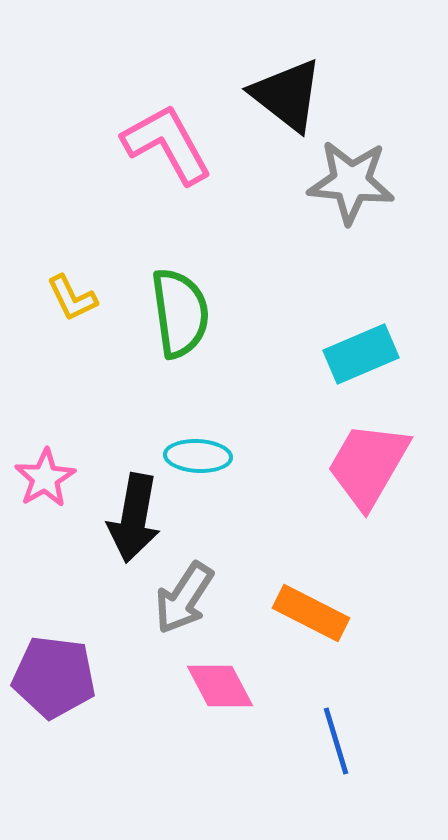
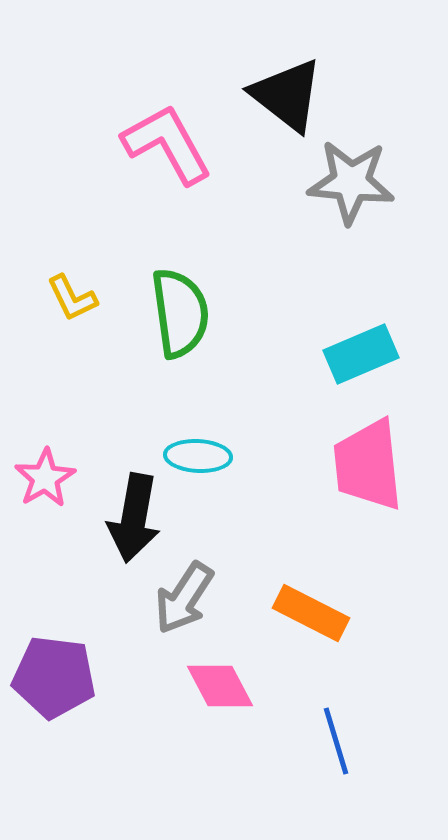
pink trapezoid: rotated 36 degrees counterclockwise
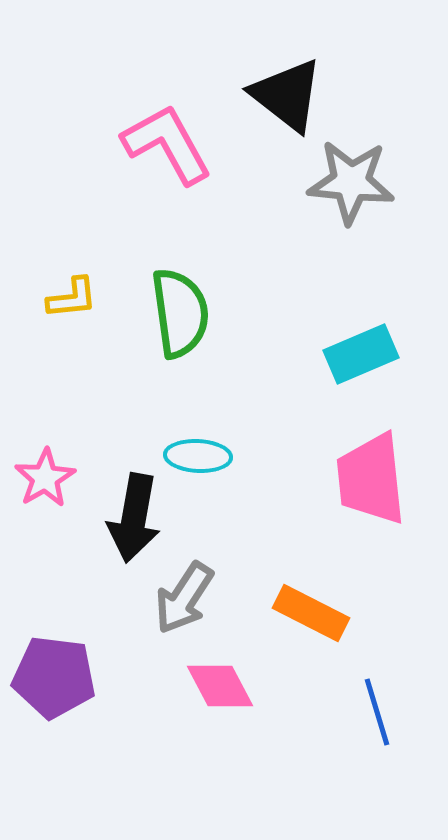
yellow L-shape: rotated 70 degrees counterclockwise
pink trapezoid: moved 3 px right, 14 px down
blue line: moved 41 px right, 29 px up
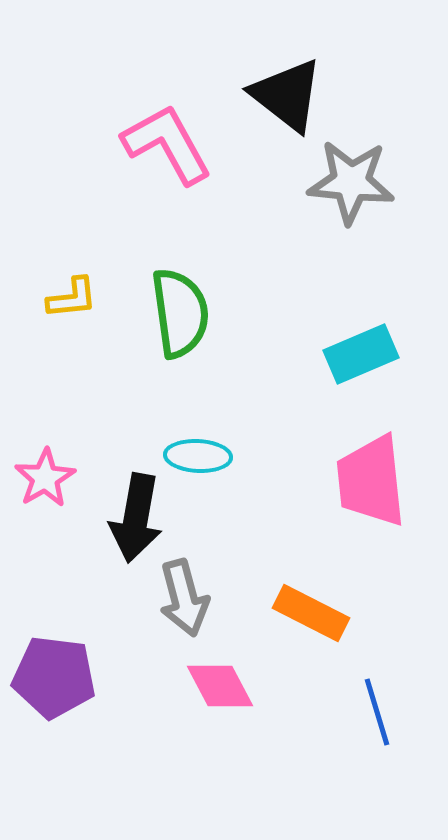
pink trapezoid: moved 2 px down
black arrow: moved 2 px right
gray arrow: rotated 48 degrees counterclockwise
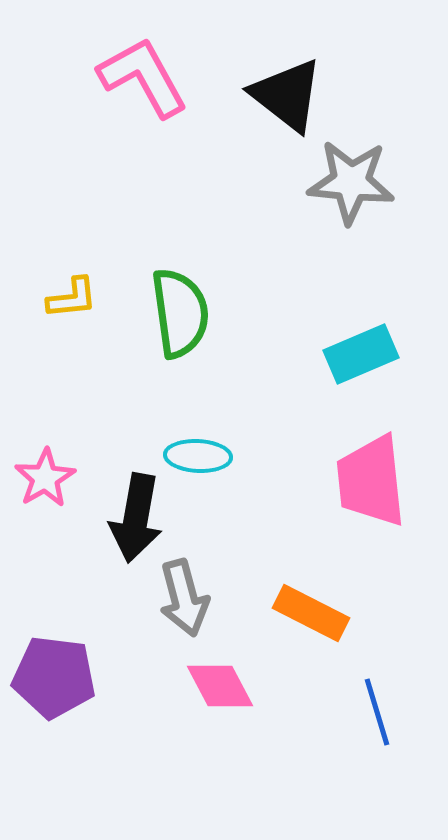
pink L-shape: moved 24 px left, 67 px up
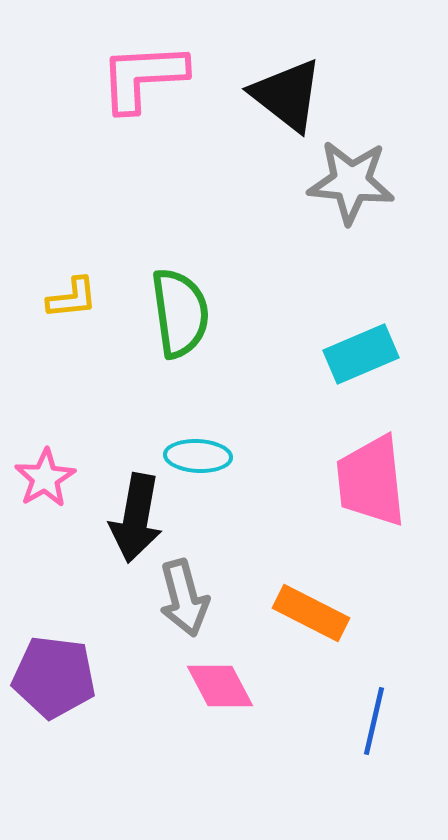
pink L-shape: rotated 64 degrees counterclockwise
blue line: moved 3 px left, 9 px down; rotated 30 degrees clockwise
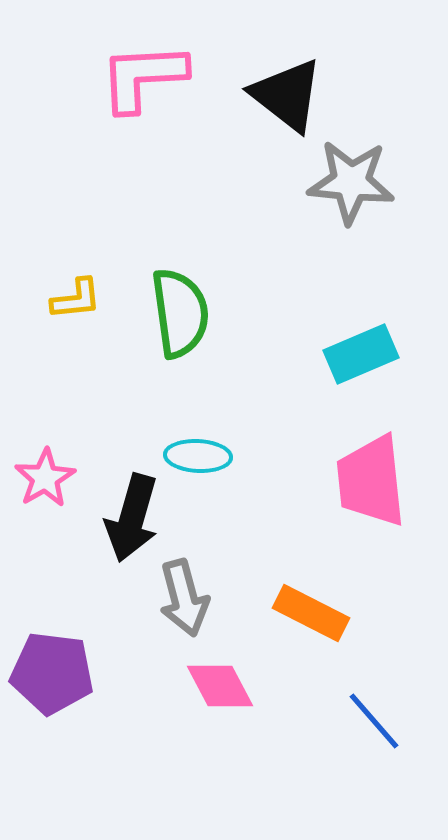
yellow L-shape: moved 4 px right, 1 px down
black arrow: moved 4 px left; rotated 6 degrees clockwise
purple pentagon: moved 2 px left, 4 px up
blue line: rotated 54 degrees counterclockwise
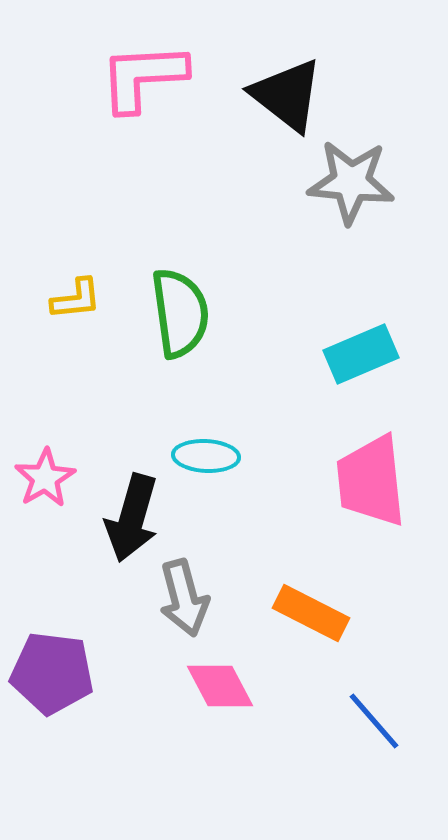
cyan ellipse: moved 8 px right
